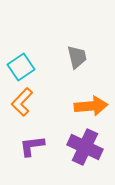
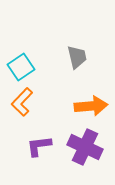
purple L-shape: moved 7 px right
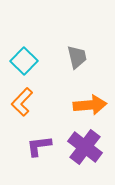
cyan square: moved 3 px right, 6 px up; rotated 12 degrees counterclockwise
orange arrow: moved 1 px left, 1 px up
purple cross: rotated 12 degrees clockwise
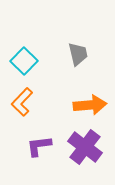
gray trapezoid: moved 1 px right, 3 px up
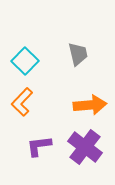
cyan square: moved 1 px right
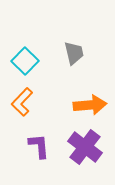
gray trapezoid: moved 4 px left, 1 px up
purple L-shape: rotated 92 degrees clockwise
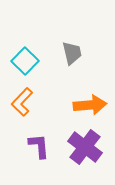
gray trapezoid: moved 2 px left
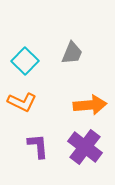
gray trapezoid: rotated 35 degrees clockwise
orange L-shape: rotated 108 degrees counterclockwise
purple L-shape: moved 1 px left
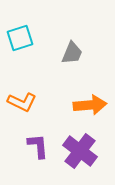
cyan square: moved 5 px left, 23 px up; rotated 28 degrees clockwise
purple cross: moved 5 px left, 4 px down
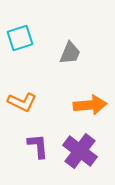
gray trapezoid: moved 2 px left
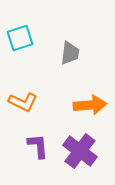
gray trapezoid: rotated 15 degrees counterclockwise
orange L-shape: moved 1 px right
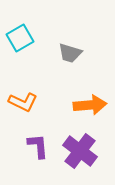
cyan square: rotated 12 degrees counterclockwise
gray trapezoid: rotated 100 degrees clockwise
